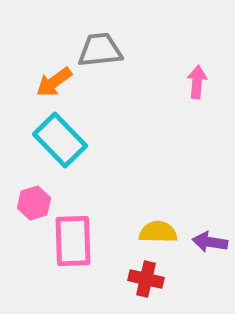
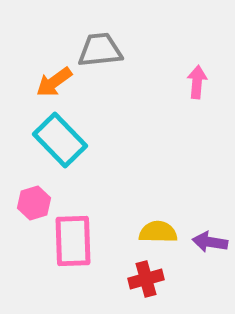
red cross: rotated 28 degrees counterclockwise
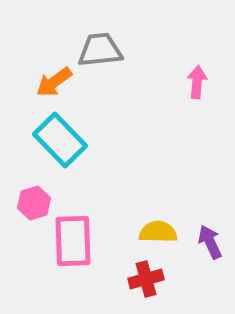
purple arrow: rotated 56 degrees clockwise
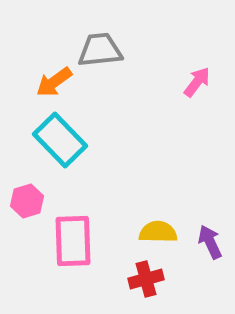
pink arrow: rotated 32 degrees clockwise
pink hexagon: moved 7 px left, 2 px up
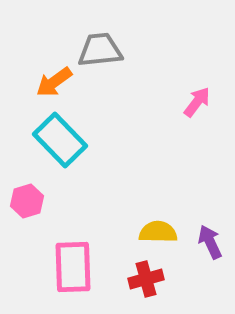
pink arrow: moved 20 px down
pink rectangle: moved 26 px down
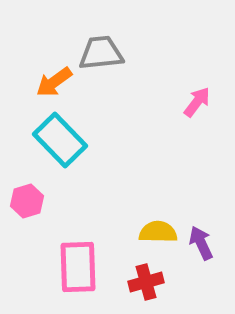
gray trapezoid: moved 1 px right, 3 px down
purple arrow: moved 9 px left, 1 px down
pink rectangle: moved 5 px right
red cross: moved 3 px down
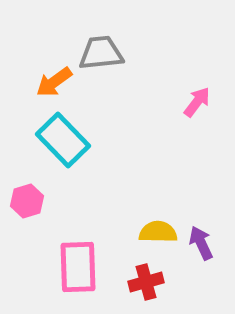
cyan rectangle: moved 3 px right
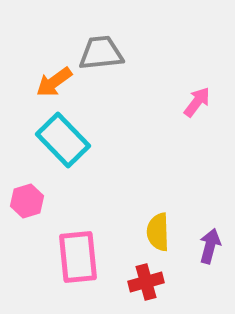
yellow semicircle: rotated 93 degrees counterclockwise
purple arrow: moved 9 px right, 3 px down; rotated 40 degrees clockwise
pink rectangle: moved 10 px up; rotated 4 degrees counterclockwise
